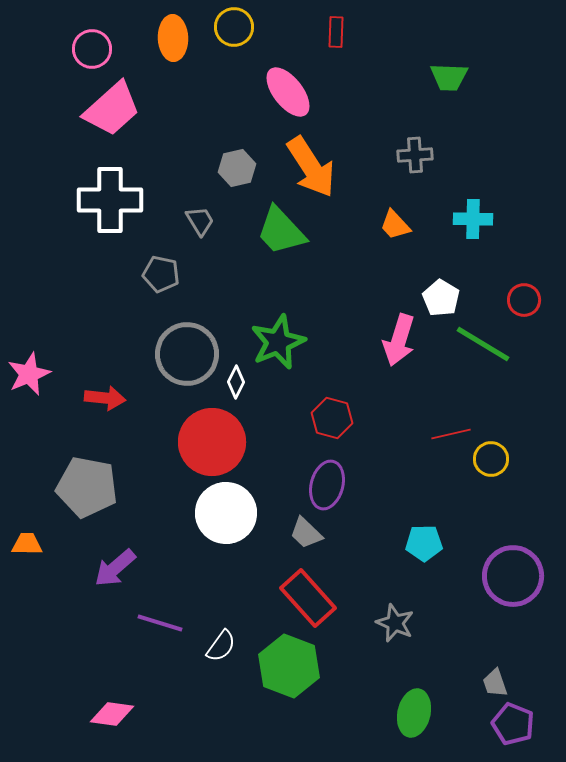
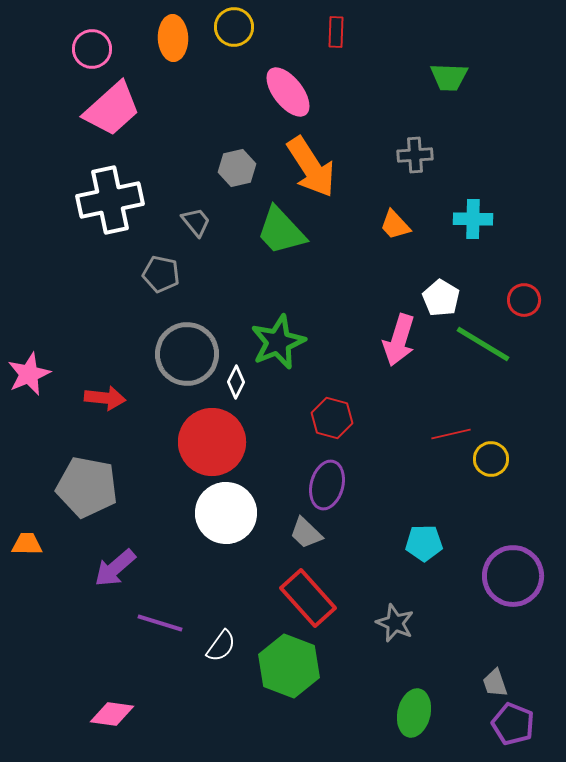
white cross at (110, 200): rotated 12 degrees counterclockwise
gray trapezoid at (200, 221): moved 4 px left, 1 px down; rotated 8 degrees counterclockwise
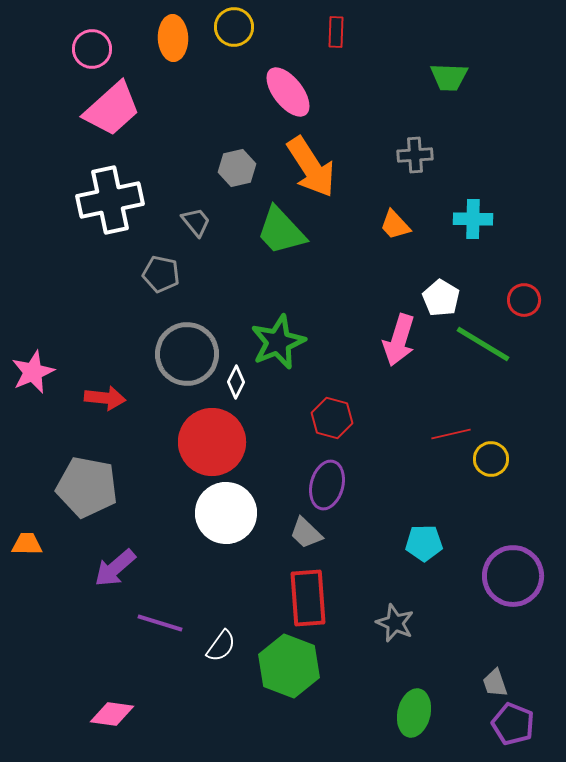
pink star at (29, 374): moved 4 px right, 2 px up
red rectangle at (308, 598): rotated 38 degrees clockwise
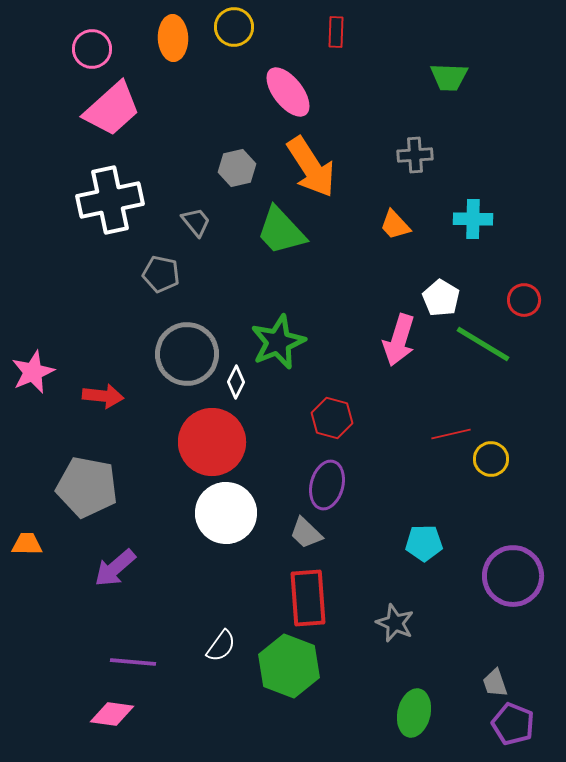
red arrow at (105, 398): moved 2 px left, 2 px up
purple line at (160, 623): moved 27 px left, 39 px down; rotated 12 degrees counterclockwise
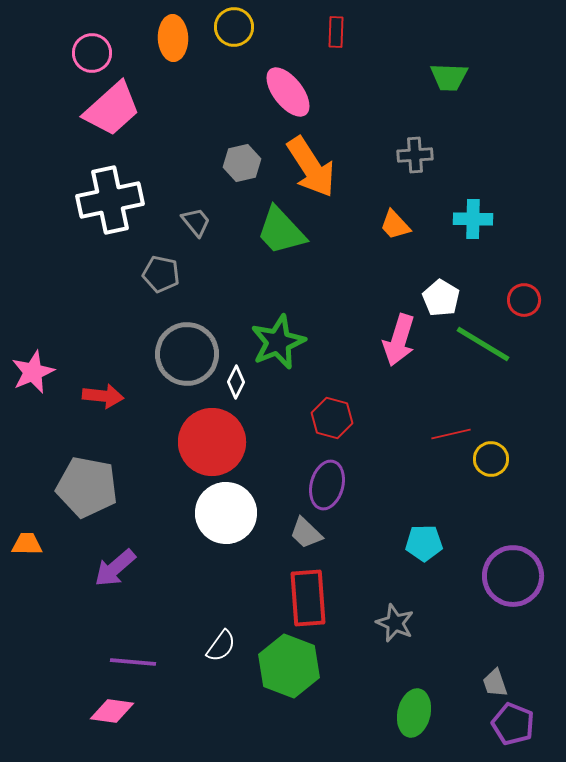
pink circle at (92, 49): moved 4 px down
gray hexagon at (237, 168): moved 5 px right, 5 px up
pink diamond at (112, 714): moved 3 px up
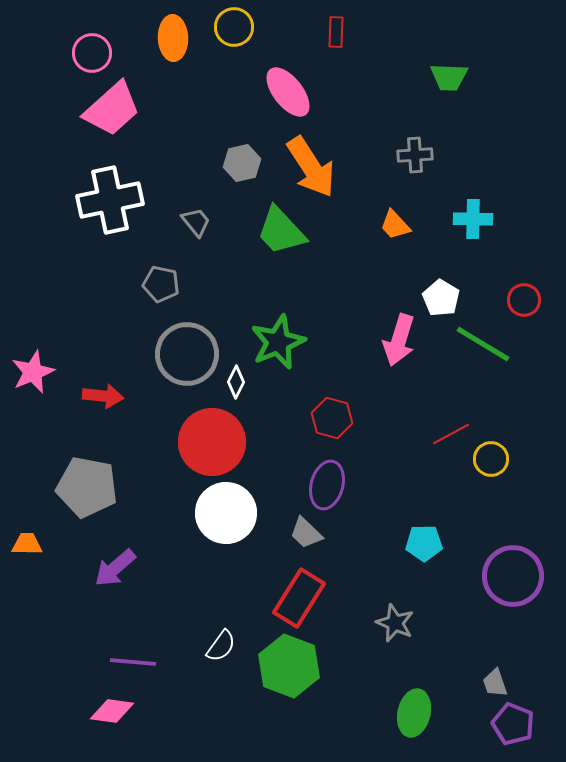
gray pentagon at (161, 274): moved 10 px down
red line at (451, 434): rotated 15 degrees counterclockwise
red rectangle at (308, 598): moved 9 px left; rotated 36 degrees clockwise
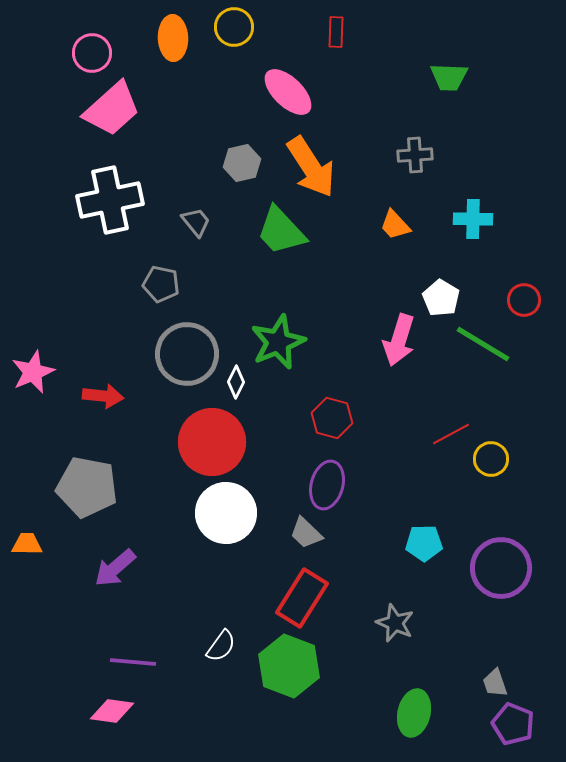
pink ellipse at (288, 92): rotated 8 degrees counterclockwise
purple circle at (513, 576): moved 12 px left, 8 px up
red rectangle at (299, 598): moved 3 px right
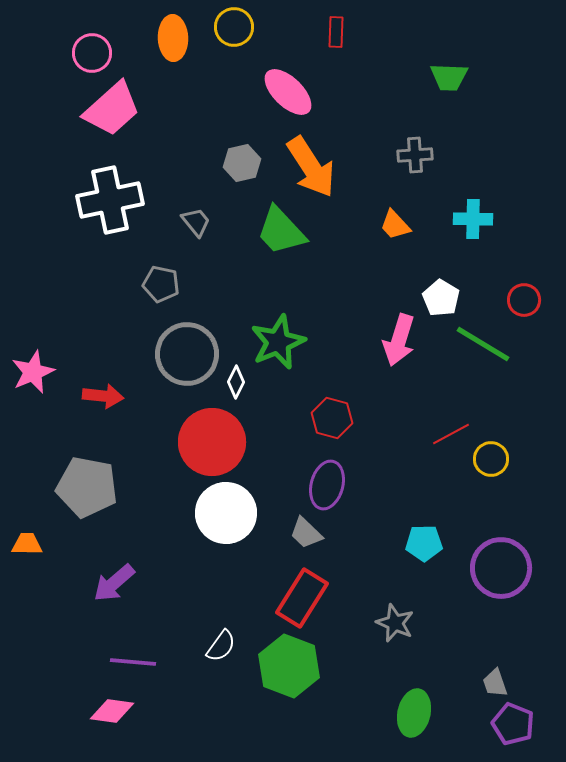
purple arrow at (115, 568): moved 1 px left, 15 px down
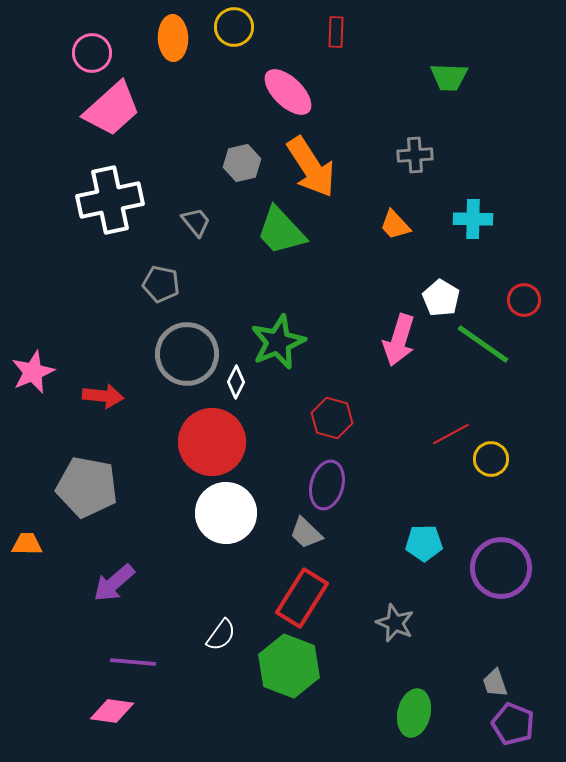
green line at (483, 344): rotated 4 degrees clockwise
white semicircle at (221, 646): moved 11 px up
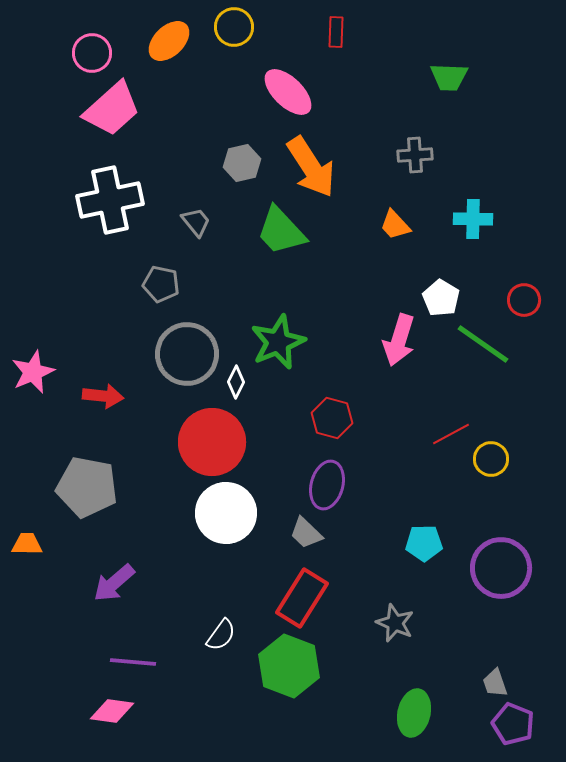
orange ellipse at (173, 38): moved 4 px left, 3 px down; rotated 48 degrees clockwise
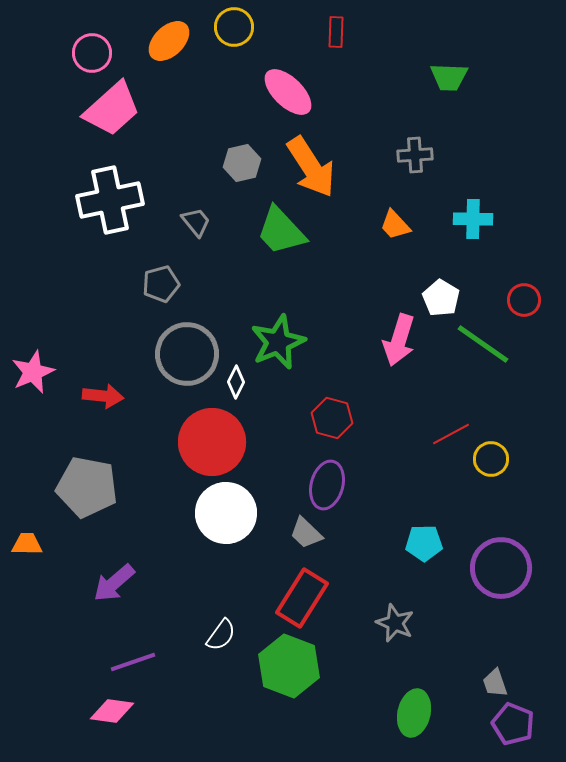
gray pentagon at (161, 284): rotated 27 degrees counterclockwise
purple line at (133, 662): rotated 24 degrees counterclockwise
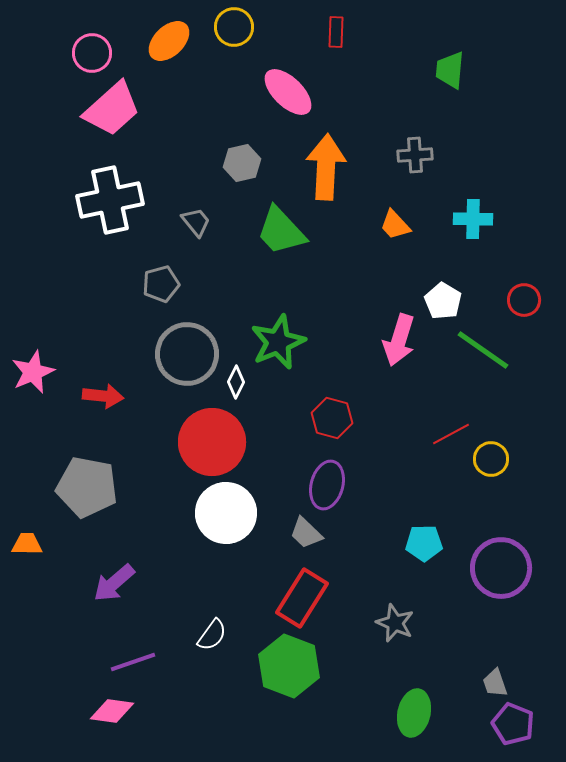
green trapezoid at (449, 77): moved 1 px right, 7 px up; rotated 93 degrees clockwise
orange arrow at (311, 167): moved 15 px right; rotated 144 degrees counterclockwise
white pentagon at (441, 298): moved 2 px right, 3 px down
green line at (483, 344): moved 6 px down
white semicircle at (221, 635): moved 9 px left
